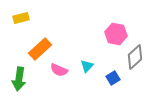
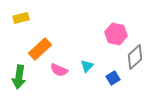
green arrow: moved 2 px up
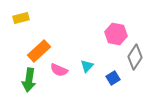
orange rectangle: moved 1 px left, 2 px down
gray diamond: rotated 15 degrees counterclockwise
green arrow: moved 10 px right, 3 px down
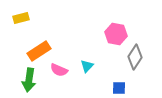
orange rectangle: rotated 10 degrees clockwise
blue square: moved 6 px right, 10 px down; rotated 32 degrees clockwise
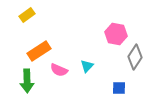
yellow rectangle: moved 6 px right, 3 px up; rotated 21 degrees counterclockwise
green arrow: moved 2 px left, 1 px down; rotated 10 degrees counterclockwise
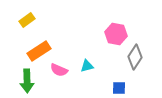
yellow rectangle: moved 5 px down
cyan triangle: rotated 32 degrees clockwise
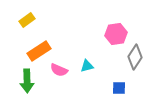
pink hexagon: rotated 20 degrees counterclockwise
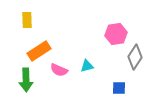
yellow rectangle: rotated 56 degrees counterclockwise
green arrow: moved 1 px left, 1 px up
